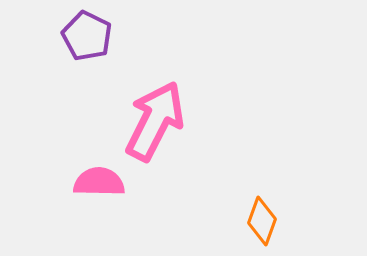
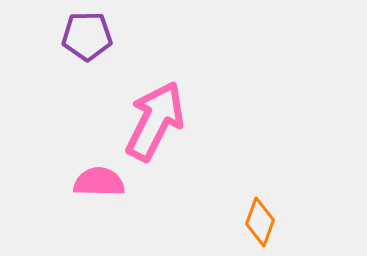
purple pentagon: rotated 27 degrees counterclockwise
orange diamond: moved 2 px left, 1 px down
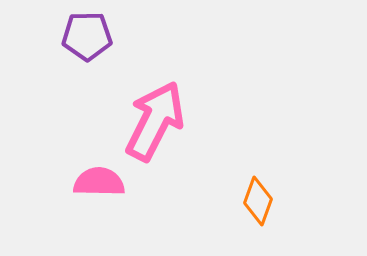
orange diamond: moved 2 px left, 21 px up
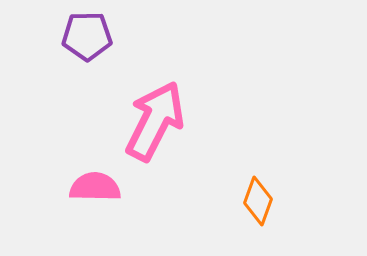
pink semicircle: moved 4 px left, 5 px down
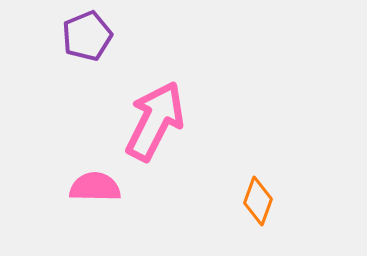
purple pentagon: rotated 21 degrees counterclockwise
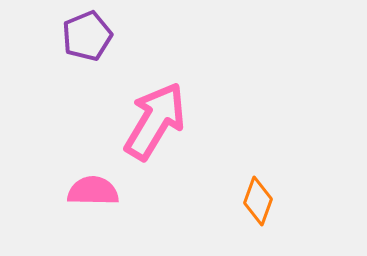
pink arrow: rotated 4 degrees clockwise
pink semicircle: moved 2 px left, 4 px down
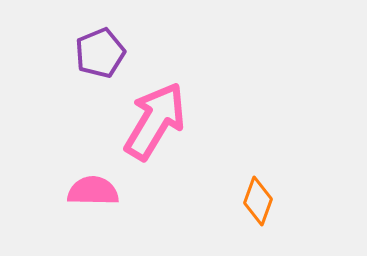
purple pentagon: moved 13 px right, 17 px down
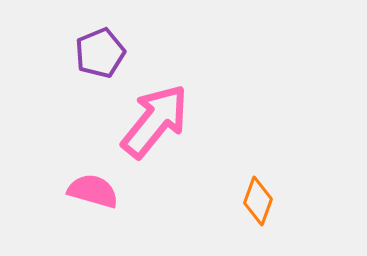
pink arrow: rotated 8 degrees clockwise
pink semicircle: rotated 15 degrees clockwise
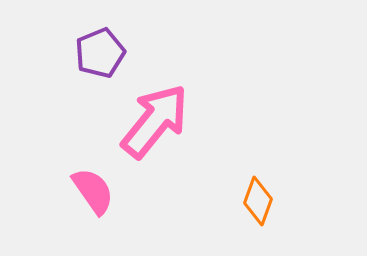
pink semicircle: rotated 39 degrees clockwise
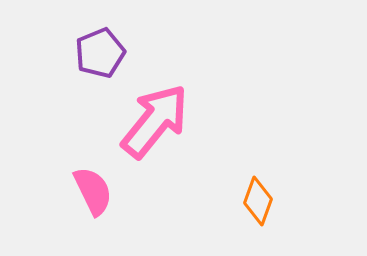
pink semicircle: rotated 9 degrees clockwise
